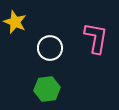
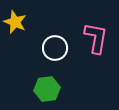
white circle: moved 5 px right
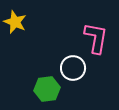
white circle: moved 18 px right, 20 px down
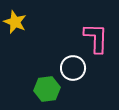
pink L-shape: rotated 8 degrees counterclockwise
